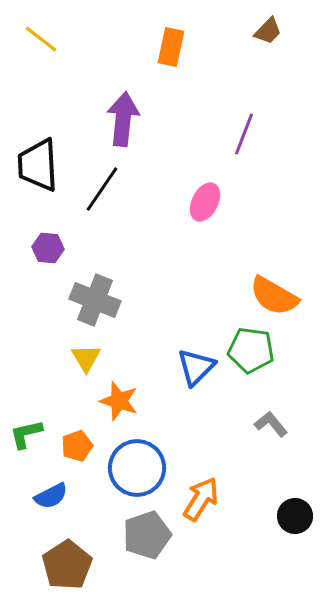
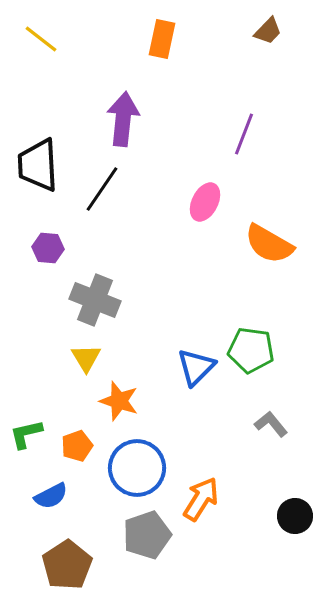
orange rectangle: moved 9 px left, 8 px up
orange semicircle: moved 5 px left, 52 px up
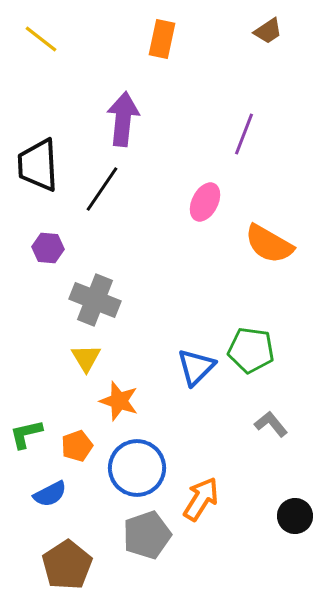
brown trapezoid: rotated 12 degrees clockwise
blue semicircle: moved 1 px left, 2 px up
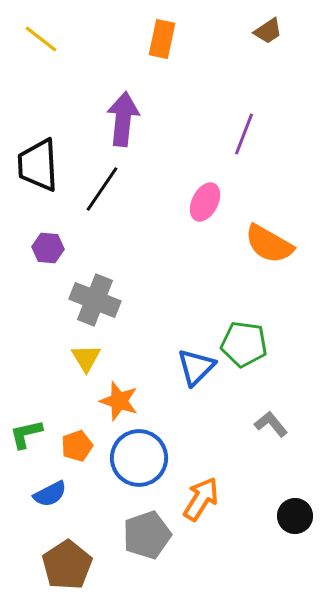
green pentagon: moved 7 px left, 6 px up
blue circle: moved 2 px right, 10 px up
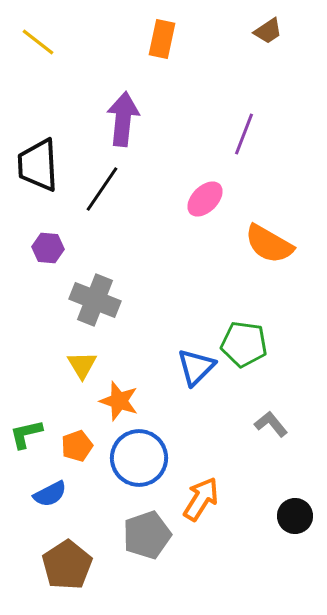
yellow line: moved 3 px left, 3 px down
pink ellipse: moved 3 px up; rotated 18 degrees clockwise
yellow triangle: moved 4 px left, 7 px down
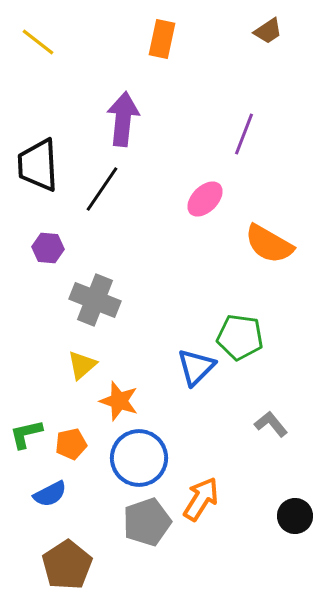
green pentagon: moved 4 px left, 7 px up
yellow triangle: rotated 20 degrees clockwise
orange pentagon: moved 6 px left, 2 px up; rotated 8 degrees clockwise
gray pentagon: moved 13 px up
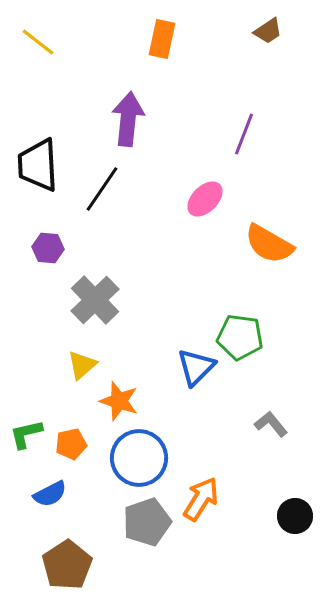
purple arrow: moved 5 px right
gray cross: rotated 24 degrees clockwise
